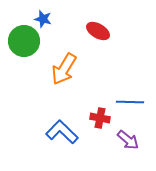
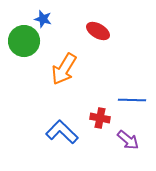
blue line: moved 2 px right, 2 px up
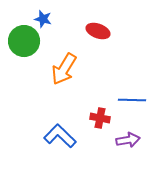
red ellipse: rotated 10 degrees counterclockwise
blue L-shape: moved 2 px left, 4 px down
purple arrow: rotated 50 degrees counterclockwise
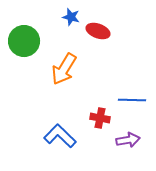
blue star: moved 28 px right, 2 px up
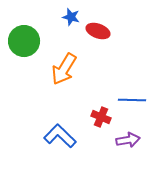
red cross: moved 1 px right, 1 px up; rotated 12 degrees clockwise
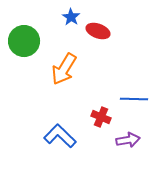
blue star: rotated 18 degrees clockwise
blue line: moved 2 px right, 1 px up
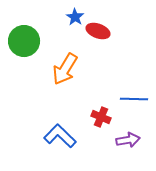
blue star: moved 4 px right
orange arrow: moved 1 px right
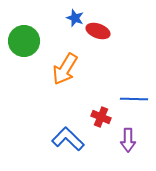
blue star: moved 1 px down; rotated 12 degrees counterclockwise
blue L-shape: moved 8 px right, 3 px down
purple arrow: rotated 100 degrees clockwise
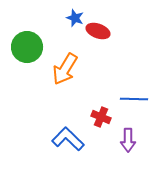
green circle: moved 3 px right, 6 px down
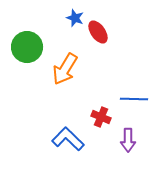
red ellipse: moved 1 px down; rotated 35 degrees clockwise
